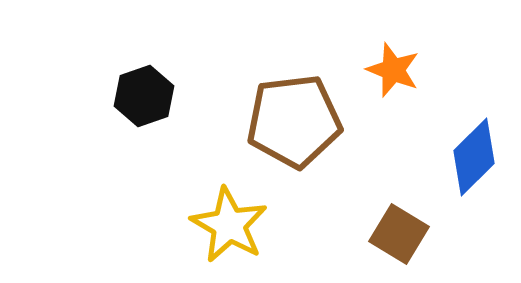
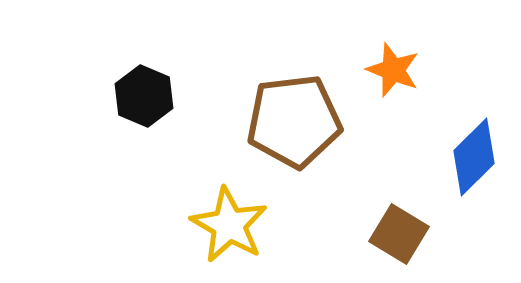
black hexagon: rotated 18 degrees counterclockwise
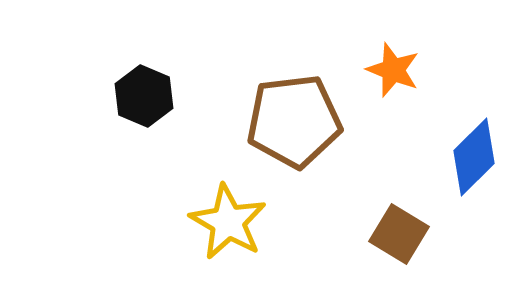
yellow star: moved 1 px left, 3 px up
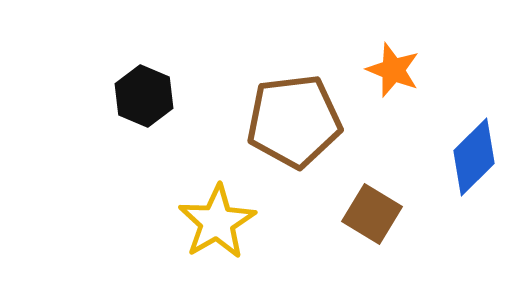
yellow star: moved 11 px left; rotated 12 degrees clockwise
brown square: moved 27 px left, 20 px up
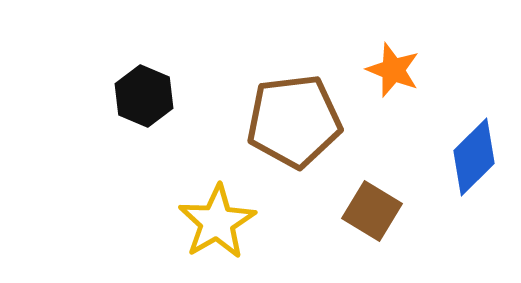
brown square: moved 3 px up
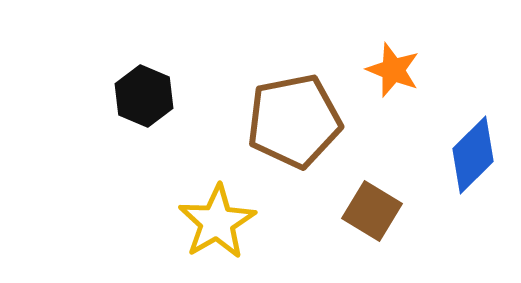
brown pentagon: rotated 4 degrees counterclockwise
blue diamond: moved 1 px left, 2 px up
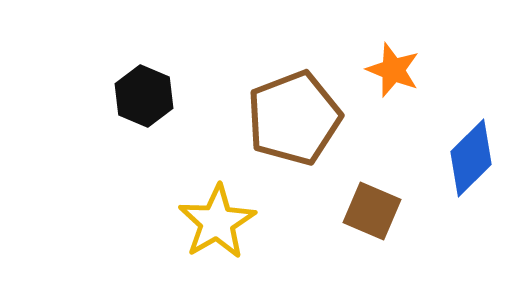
brown pentagon: moved 3 px up; rotated 10 degrees counterclockwise
blue diamond: moved 2 px left, 3 px down
brown square: rotated 8 degrees counterclockwise
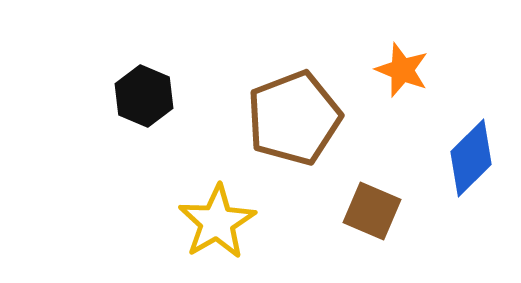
orange star: moved 9 px right
